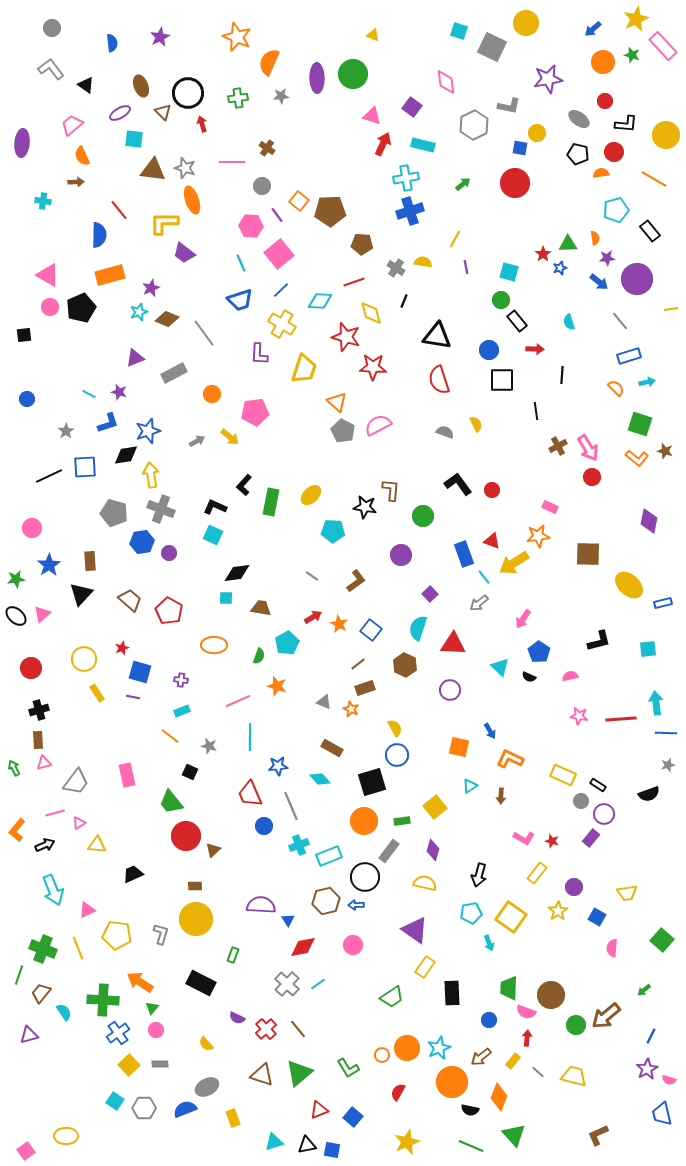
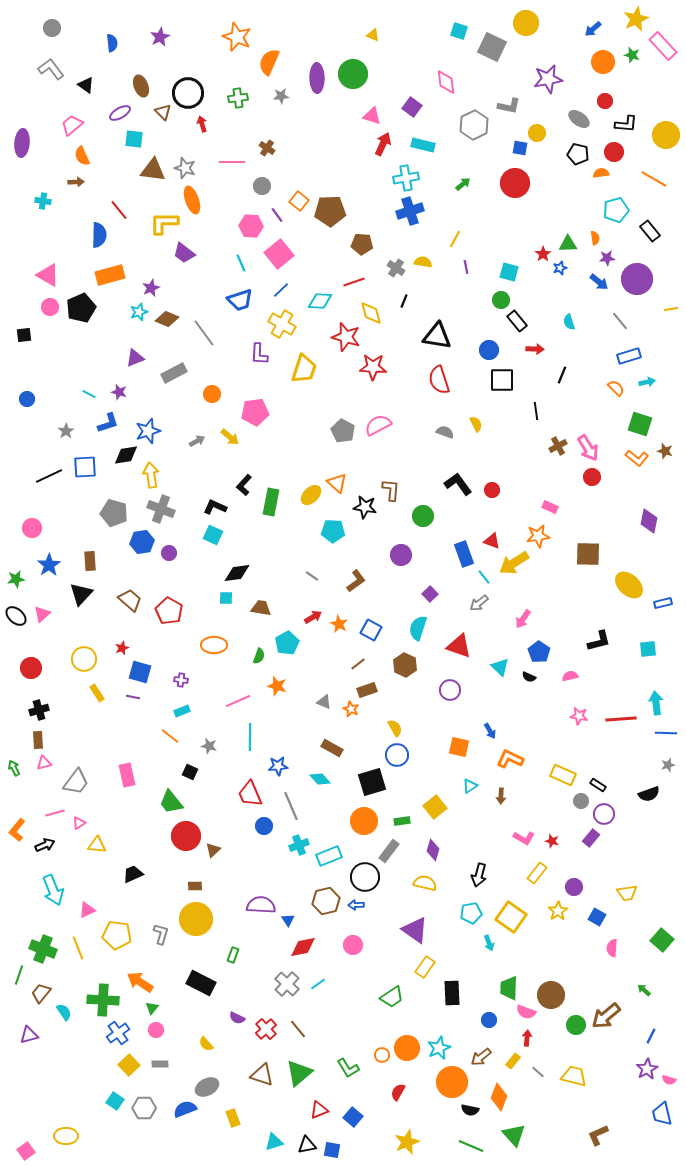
black line at (562, 375): rotated 18 degrees clockwise
orange triangle at (337, 402): moved 81 px down
blue square at (371, 630): rotated 10 degrees counterclockwise
red triangle at (453, 644): moved 6 px right, 2 px down; rotated 16 degrees clockwise
brown rectangle at (365, 688): moved 2 px right, 2 px down
green arrow at (644, 990): rotated 80 degrees clockwise
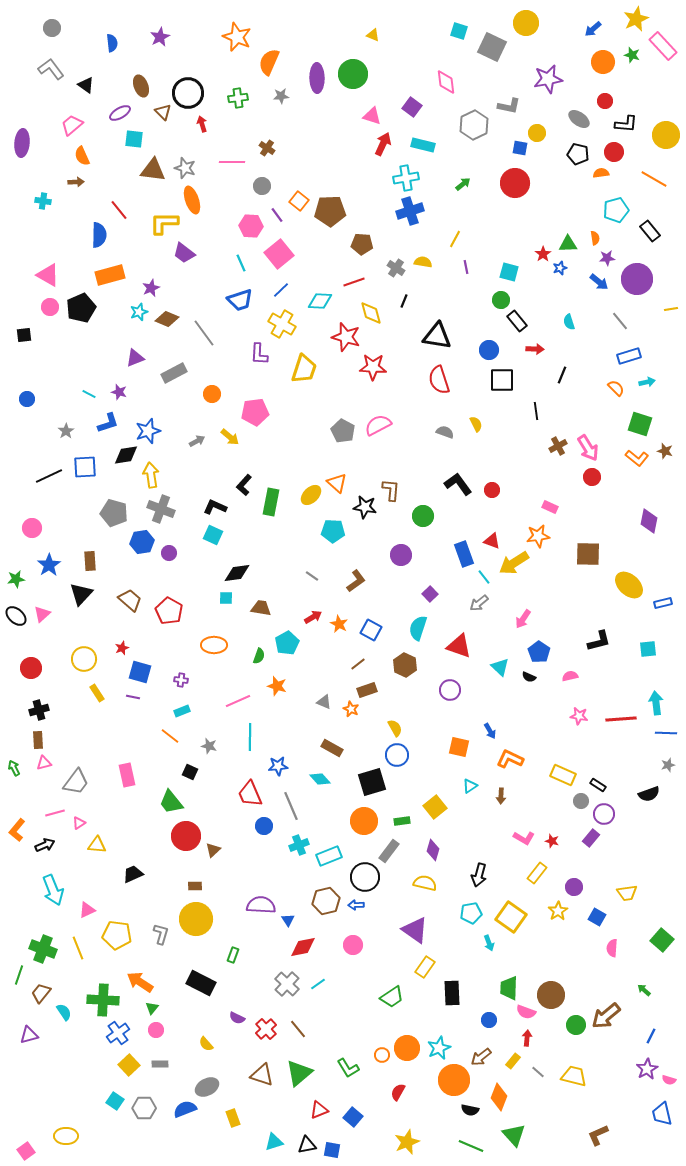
orange circle at (452, 1082): moved 2 px right, 2 px up
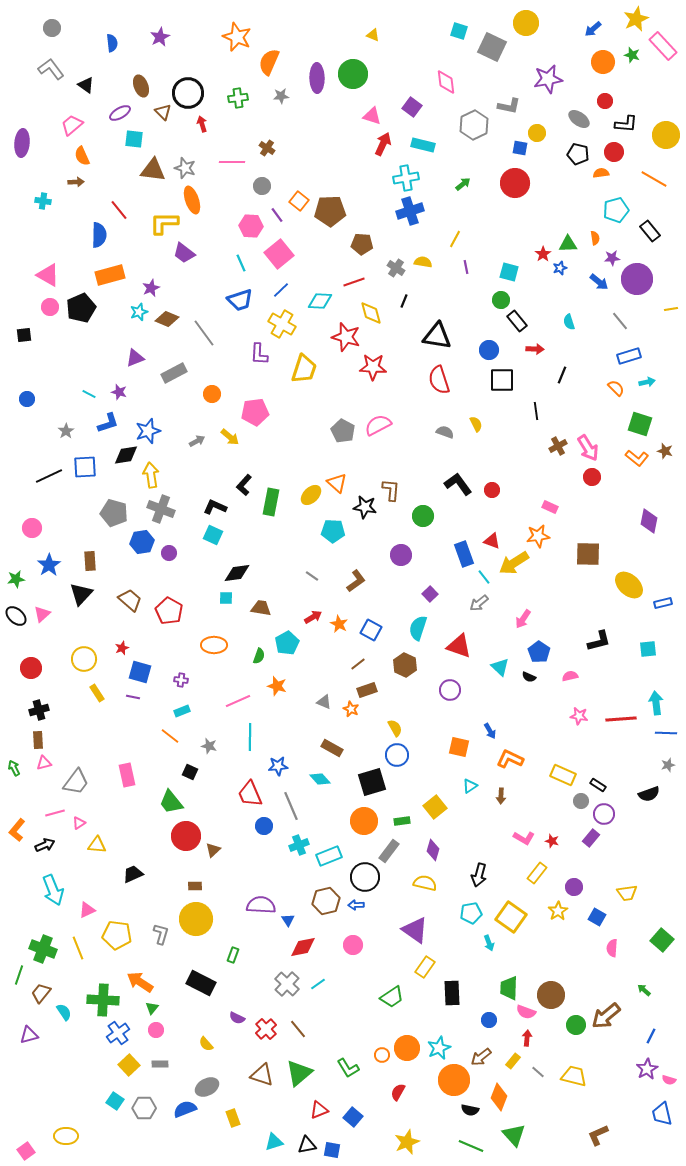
purple star at (607, 258): moved 5 px right
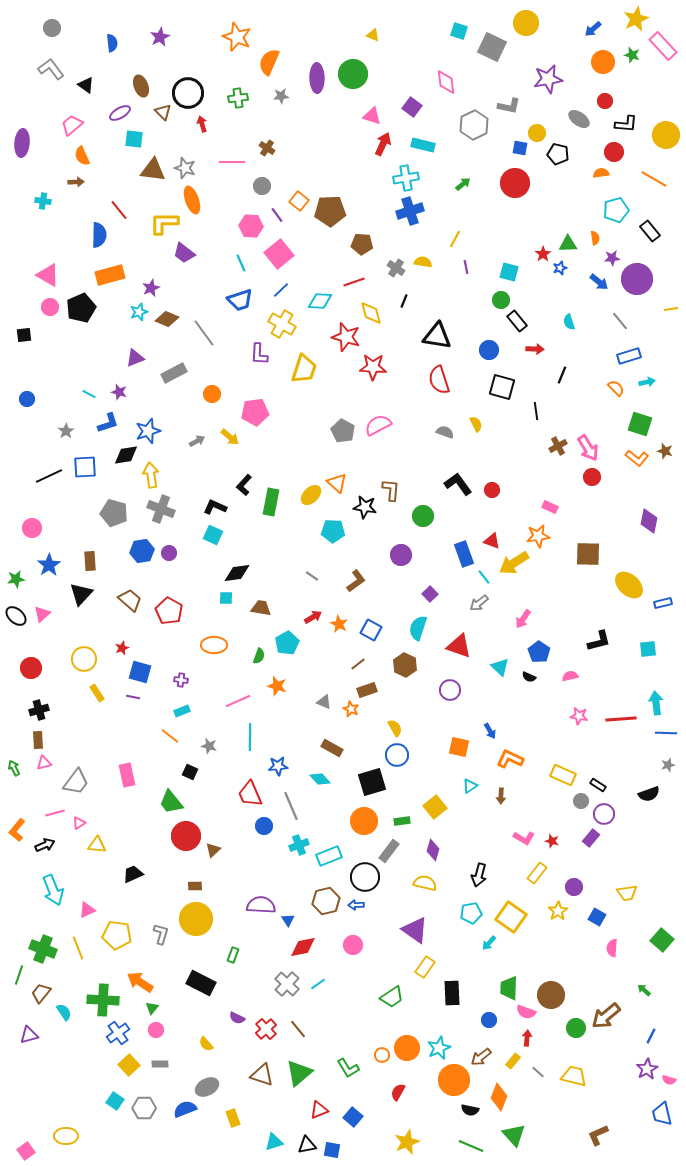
black pentagon at (578, 154): moved 20 px left
black square at (502, 380): moved 7 px down; rotated 16 degrees clockwise
blue hexagon at (142, 542): moved 9 px down
cyan arrow at (489, 943): rotated 63 degrees clockwise
green circle at (576, 1025): moved 3 px down
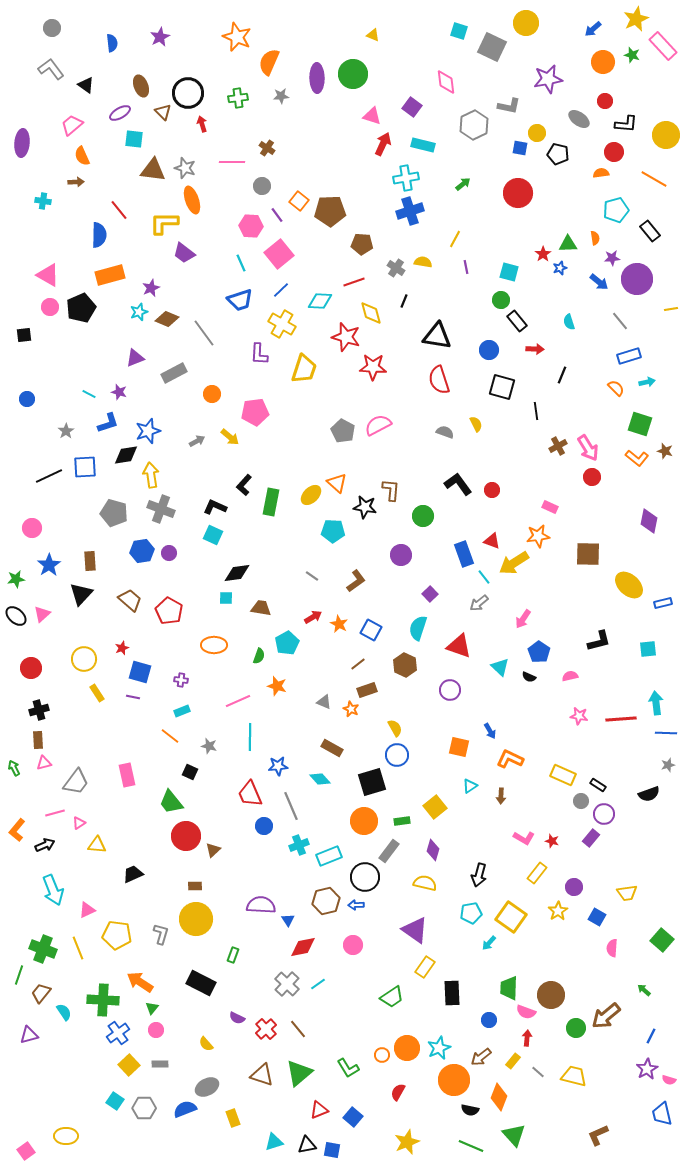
red circle at (515, 183): moved 3 px right, 10 px down
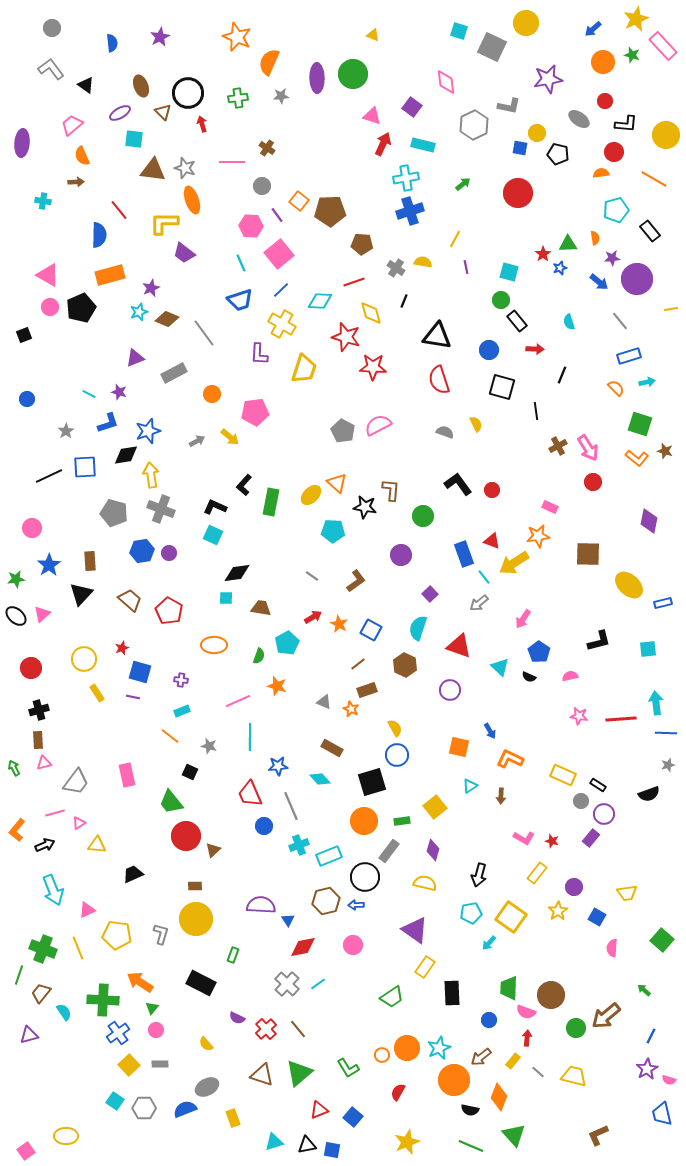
black square at (24, 335): rotated 14 degrees counterclockwise
red circle at (592, 477): moved 1 px right, 5 px down
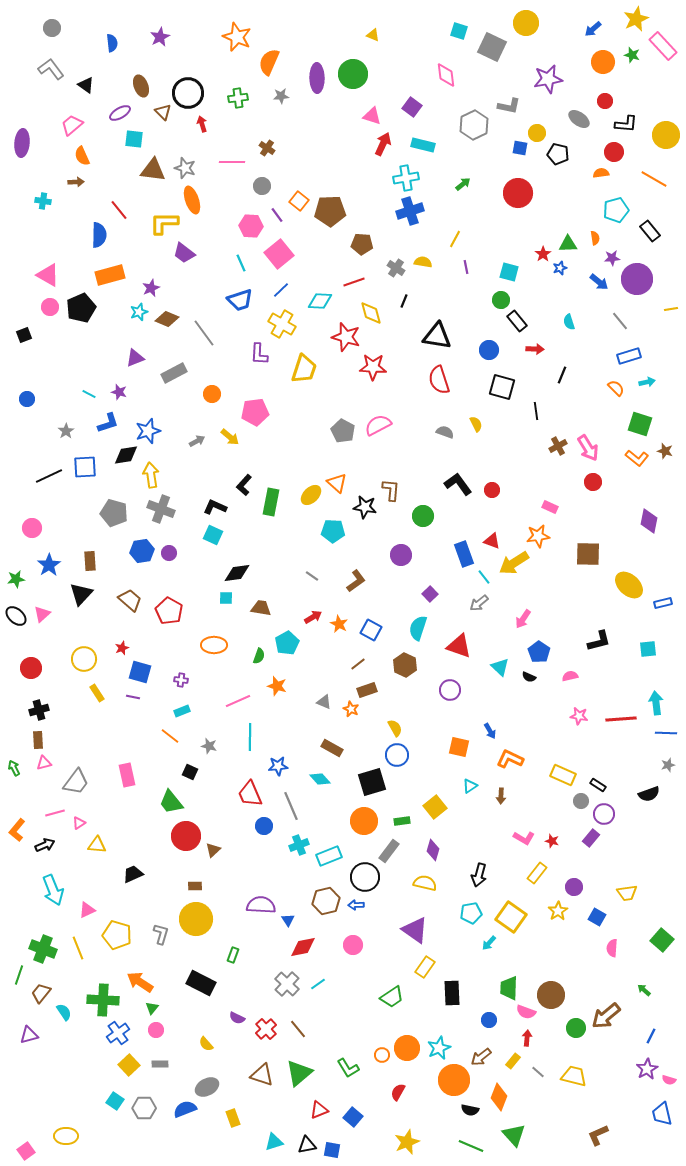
pink diamond at (446, 82): moved 7 px up
yellow pentagon at (117, 935): rotated 8 degrees clockwise
